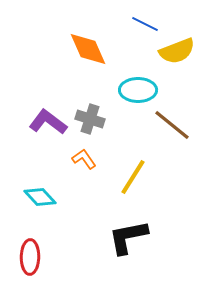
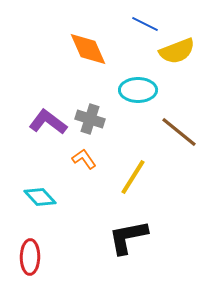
brown line: moved 7 px right, 7 px down
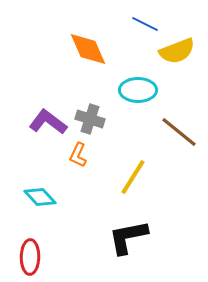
orange L-shape: moved 6 px left, 4 px up; rotated 120 degrees counterclockwise
